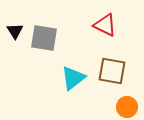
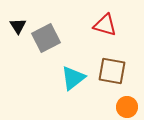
red triangle: rotated 10 degrees counterclockwise
black triangle: moved 3 px right, 5 px up
gray square: moved 2 px right; rotated 36 degrees counterclockwise
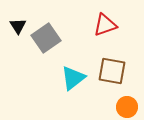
red triangle: rotated 35 degrees counterclockwise
gray square: rotated 8 degrees counterclockwise
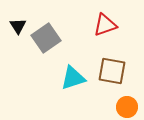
cyan triangle: rotated 20 degrees clockwise
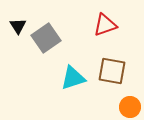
orange circle: moved 3 px right
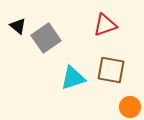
black triangle: rotated 18 degrees counterclockwise
brown square: moved 1 px left, 1 px up
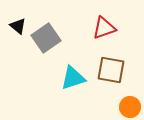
red triangle: moved 1 px left, 3 px down
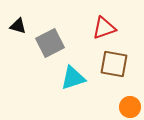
black triangle: rotated 24 degrees counterclockwise
gray square: moved 4 px right, 5 px down; rotated 8 degrees clockwise
brown square: moved 3 px right, 6 px up
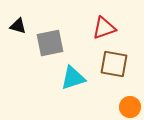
gray square: rotated 16 degrees clockwise
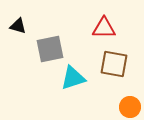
red triangle: rotated 20 degrees clockwise
gray square: moved 6 px down
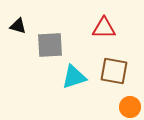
gray square: moved 4 px up; rotated 8 degrees clockwise
brown square: moved 7 px down
cyan triangle: moved 1 px right, 1 px up
